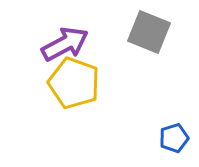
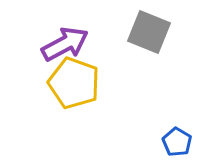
blue pentagon: moved 3 px right, 4 px down; rotated 24 degrees counterclockwise
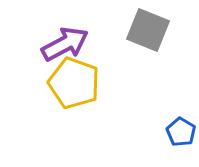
gray square: moved 1 px left, 2 px up
blue pentagon: moved 4 px right, 10 px up
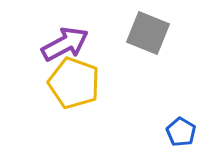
gray square: moved 3 px down
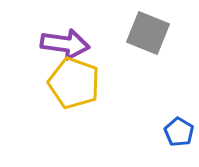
purple arrow: rotated 36 degrees clockwise
blue pentagon: moved 2 px left
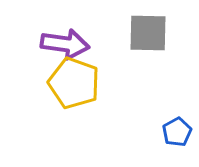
gray square: rotated 21 degrees counterclockwise
blue pentagon: moved 2 px left; rotated 12 degrees clockwise
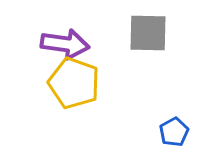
blue pentagon: moved 3 px left
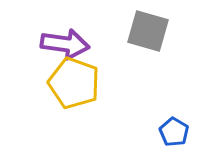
gray square: moved 2 px up; rotated 15 degrees clockwise
blue pentagon: rotated 12 degrees counterclockwise
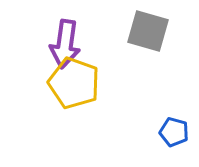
purple arrow: rotated 90 degrees clockwise
blue pentagon: rotated 16 degrees counterclockwise
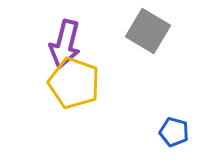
gray square: rotated 15 degrees clockwise
purple arrow: rotated 6 degrees clockwise
